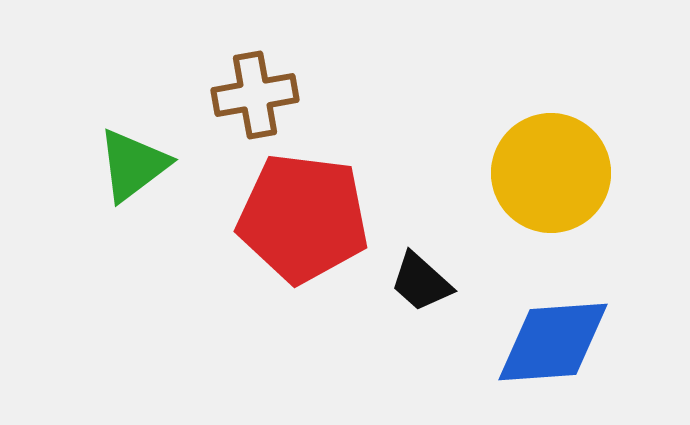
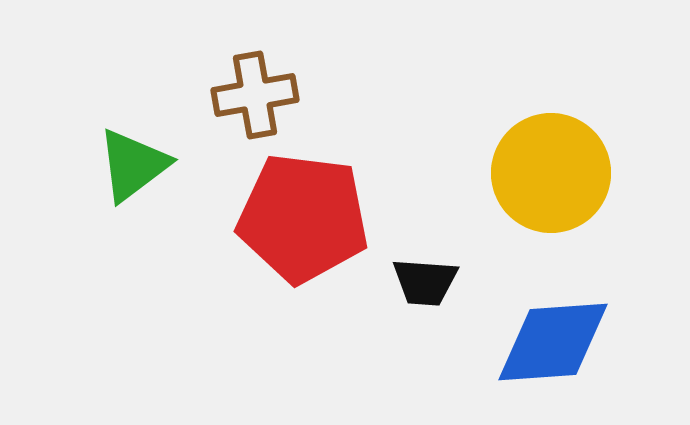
black trapezoid: moved 4 px right; rotated 38 degrees counterclockwise
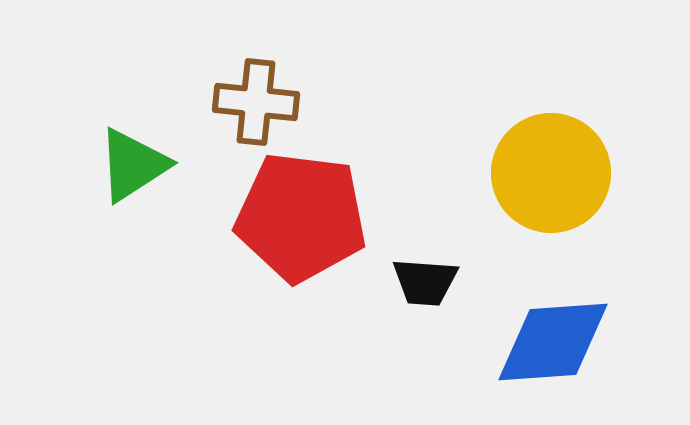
brown cross: moved 1 px right, 7 px down; rotated 16 degrees clockwise
green triangle: rotated 4 degrees clockwise
red pentagon: moved 2 px left, 1 px up
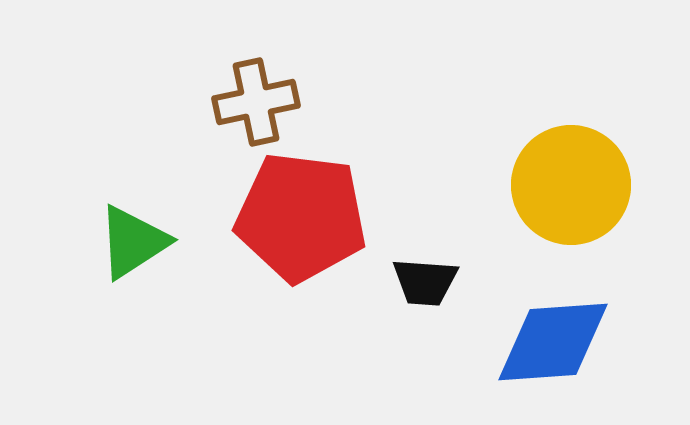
brown cross: rotated 18 degrees counterclockwise
green triangle: moved 77 px down
yellow circle: moved 20 px right, 12 px down
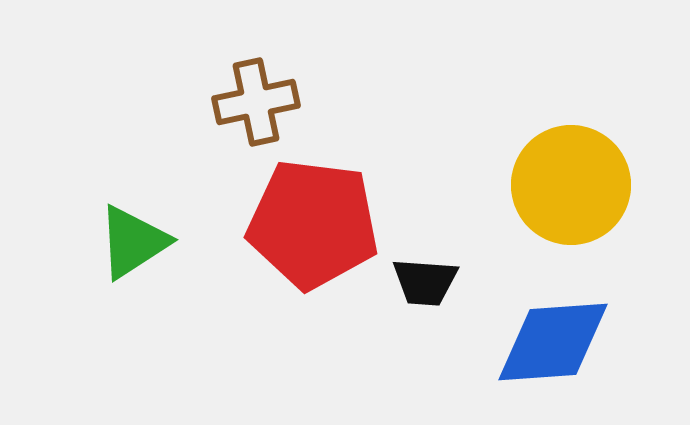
red pentagon: moved 12 px right, 7 px down
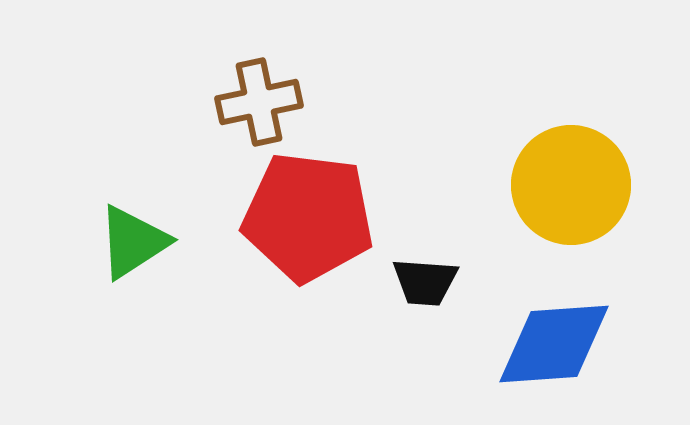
brown cross: moved 3 px right
red pentagon: moved 5 px left, 7 px up
blue diamond: moved 1 px right, 2 px down
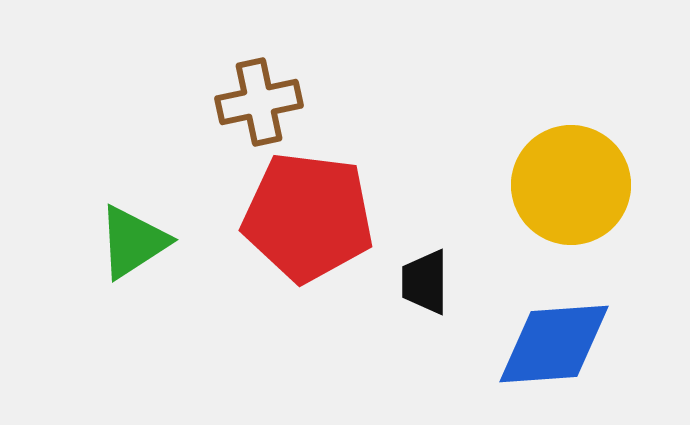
black trapezoid: rotated 86 degrees clockwise
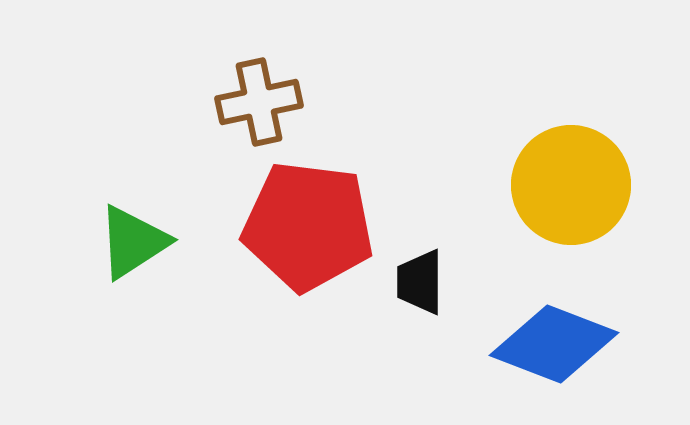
red pentagon: moved 9 px down
black trapezoid: moved 5 px left
blue diamond: rotated 25 degrees clockwise
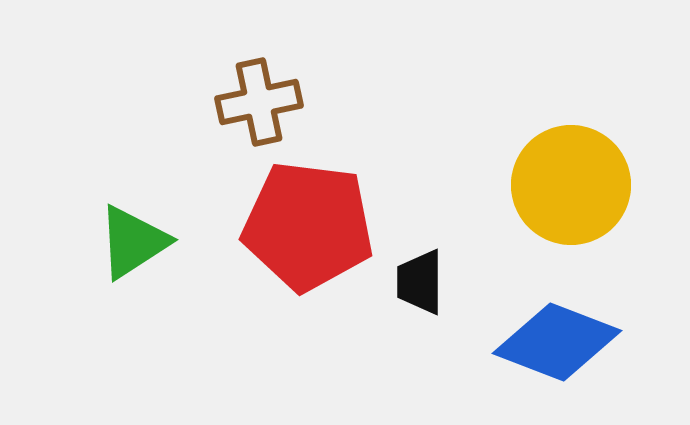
blue diamond: moved 3 px right, 2 px up
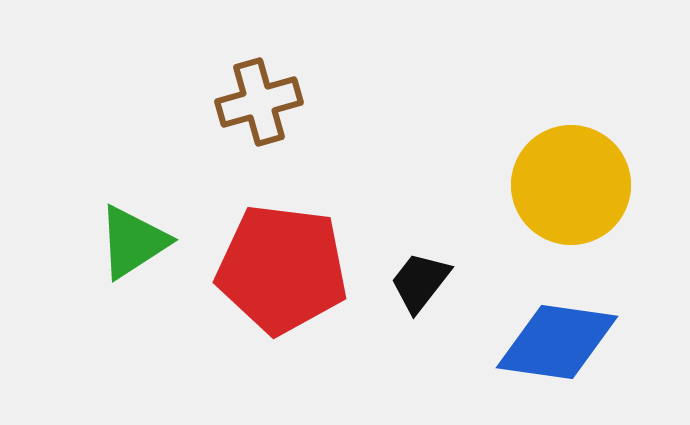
brown cross: rotated 4 degrees counterclockwise
red pentagon: moved 26 px left, 43 px down
black trapezoid: rotated 38 degrees clockwise
blue diamond: rotated 13 degrees counterclockwise
